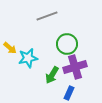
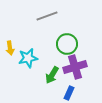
yellow arrow: rotated 40 degrees clockwise
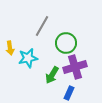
gray line: moved 5 px left, 10 px down; rotated 40 degrees counterclockwise
green circle: moved 1 px left, 1 px up
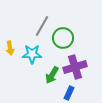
green circle: moved 3 px left, 5 px up
cyan star: moved 4 px right, 4 px up; rotated 12 degrees clockwise
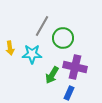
purple cross: rotated 30 degrees clockwise
